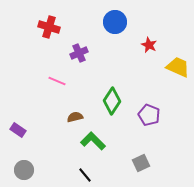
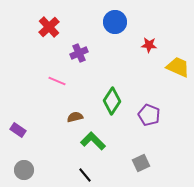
red cross: rotated 30 degrees clockwise
red star: rotated 21 degrees counterclockwise
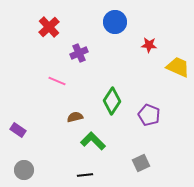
black line: rotated 56 degrees counterclockwise
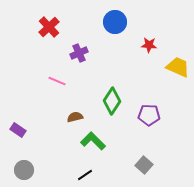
purple pentagon: rotated 20 degrees counterclockwise
gray square: moved 3 px right, 2 px down; rotated 24 degrees counterclockwise
black line: rotated 28 degrees counterclockwise
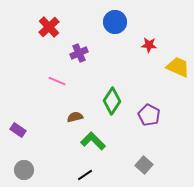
purple pentagon: rotated 25 degrees clockwise
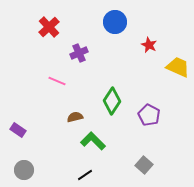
red star: rotated 21 degrees clockwise
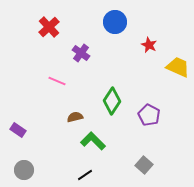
purple cross: moved 2 px right; rotated 30 degrees counterclockwise
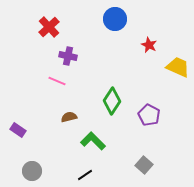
blue circle: moved 3 px up
purple cross: moved 13 px left, 3 px down; rotated 24 degrees counterclockwise
brown semicircle: moved 6 px left
gray circle: moved 8 px right, 1 px down
